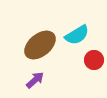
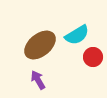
red circle: moved 1 px left, 3 px up
purple arrow: moved 3 px right; rotated 78 degrees counterclockwise
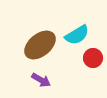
red circle: moved 1 px down
purple arrow: moved 3 px right; rotated 150 degrees clockwise
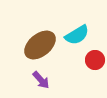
red circle: moved 2 px right, 2 px down
purple arrow: rotated 18 degrees clockwise
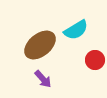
cyan semicircle: moved 1 px left, 5 px up
purple arrow: moved 2 px right, 1 px up
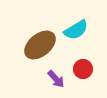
red circle: moved 12 px left, 9 px down
purple arrow: moved 13 px right
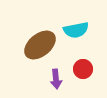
cyan semicircle: rotated 20 degrees clockwise
purple arrow: rotated 36 degrees clockwise
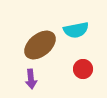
purple arrow: moved 25 px left
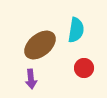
cyan semicircle: rotated 70 degrees counterclockwise
red circle: moved 1 px right, 1 px up
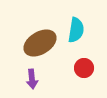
brown ellipse: moved 2 px up; rotated 8 degrees clockwise
purple arrow: moved 1 px right
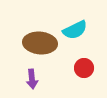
cyan semicircle: moved 1 px left; rotated 55 degrees clockwise
brown ellipse: rotated 36 degrees clockwise
